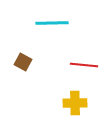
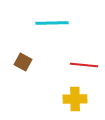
yellow cross: moved 4 px up
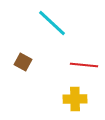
cyan line: rotated 44 degrees clockwise
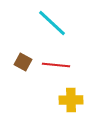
red line: moved 28 px left
yellow cross: moved 4 px left, 1 px down
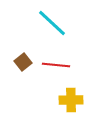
brown square: rotated 24 degrees clockwise
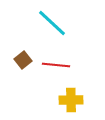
brown square: moved 2 px up
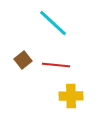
cyan line: moved 1 px right
yellow cross: moved 4 px up
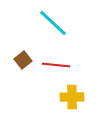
yellow cross: moved 1 px right, 1 px down
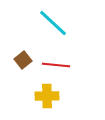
yellow cross: moved 25 px left, 1 px up
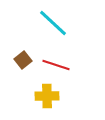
red line: rotated 12 degrees clockwise
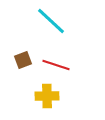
cyan line: moved 2 px left, 2 px up
brown square: rotated 18 degrees clockwise
